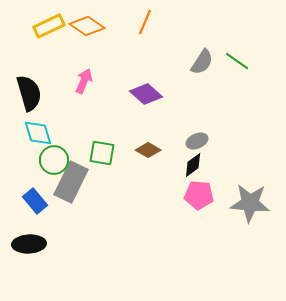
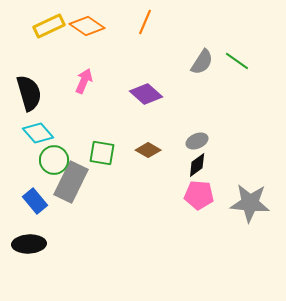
cyan diamond: rotated 24 degrees counterclockwise
black diamond: moved 4 px right
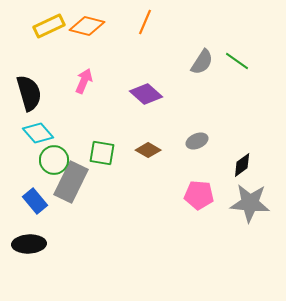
orange diamond: rotated 20 degrees counterclockwise
black diamond: moved 45 px right
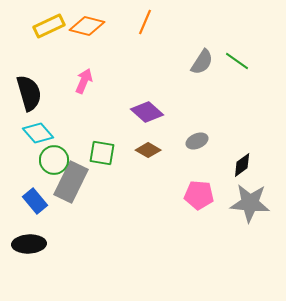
purple diamond: moved 1 px right, 18 px down
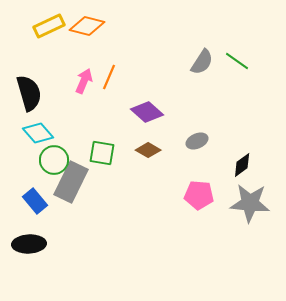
orange line: moved 36 px left, 55 px down
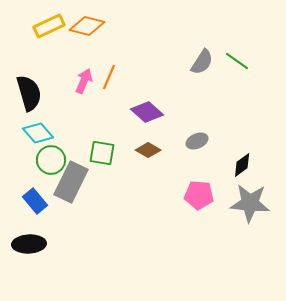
green circle: moved 3 px left
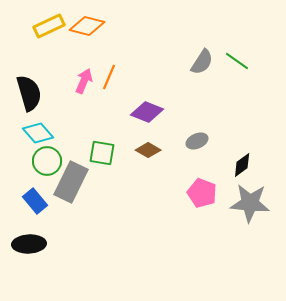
purple diamond: rotated 20 degrees counterclockwise
green circle: moved 4 px left, 1 px down
pink pentagon: moved 3 px right, 2 px up; rotated 16 degrees clockwise
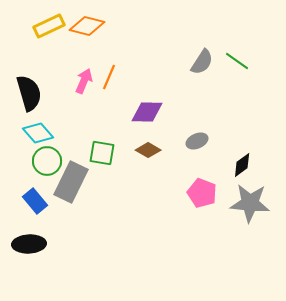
purple diamond: rotated 20 degrees counterclockwise
